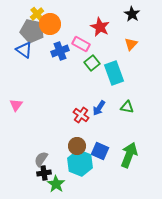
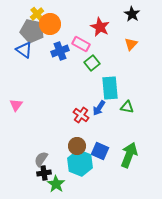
cyan rectangle: moved 4 px left, 15 px down; rotated 15 degrees clockwise
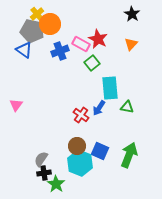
red star: moved 2 px left, 12 px down
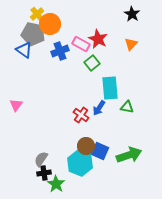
gray pentagon: moved 1 px right, 3 px down
brown circle: moved 9 px right
green arrow: rotated 50 degrees clockwise
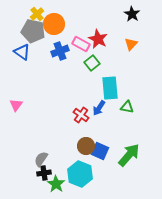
orange circle: moved 4 px right
gray pentagon: moved 3 px up
blue triangle: moved 2 px left, 2 px down
green arrow: rotated 30 degrees counterclockwise
cyan hexagon: moved 11 px down
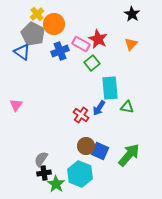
gray pentagon: moved 3 px down; rotated 15 degrees clockwise
